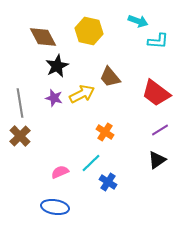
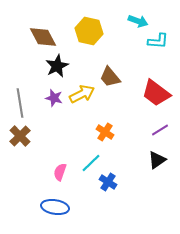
pink semicircle: rotated 48 degrees counterclockwise
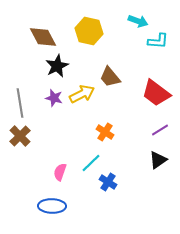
black triangle: moved 1 px right
blue ellipse: moved 3 px left, 1 px up; rotated 8 degrees counterclockwise
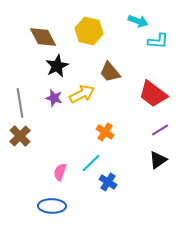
brown trapezoid: moved 5 px up
red trapezoid: moved 3 px left, 1 px down
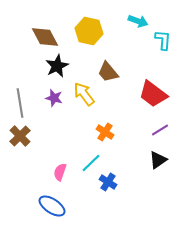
brown diamond: moved 2 px right
cyan L-shape: moved 5 px right, 1 px up; rotated 90 degrees counterclockwise
brown trapezoid: moved 2 px left
yellow arrow: moved 2 px right; rotated 100 degrees counterclockwise
blue ellipse: rotated 32 degrees clockwise
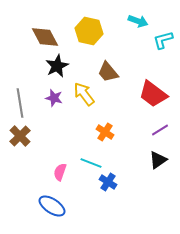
cyan L-shape: rotated 110 degrees counterclockwise
cyan line: rotated 65 degrees clockwise
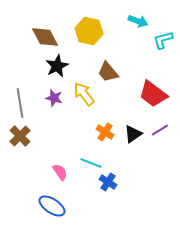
black triangle: moved 25 px left, 26 px up
pink semicircle: rotated 126 degrees clockwise
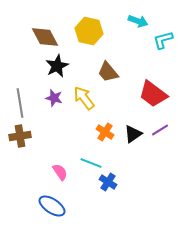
yellow arrow: moved 4 px down
brown cross: rotated 35 degrees clockwise
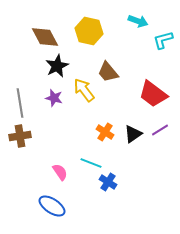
yellow arrow: moved 8 px up
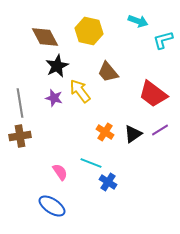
yellow arrow: moved 4 px left, 1 px down
